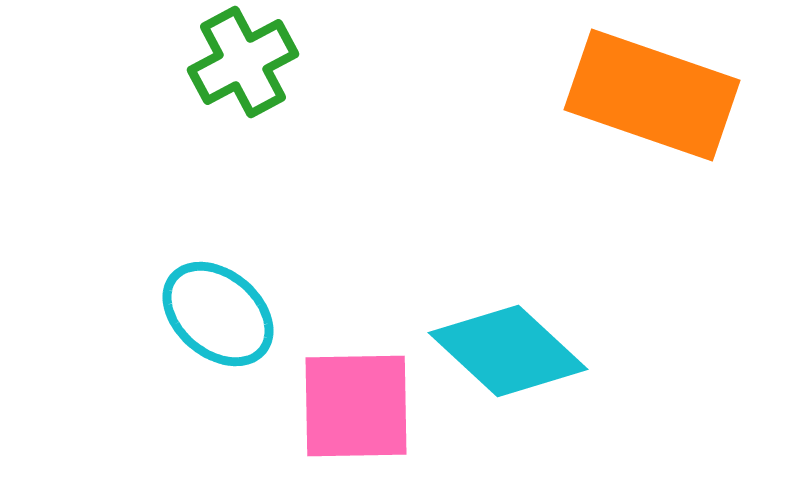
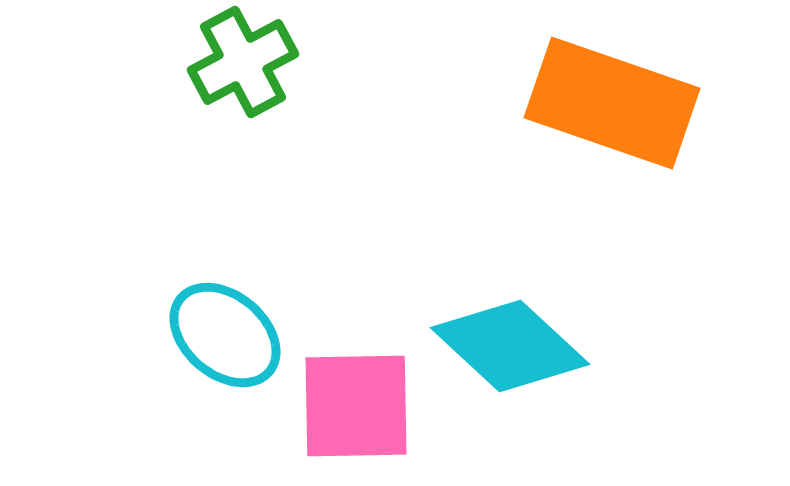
orange rectangle: moved 40 px left, 8 px down
cyan ellipse: moved 7 px right, 21 px down
cyan diamond: moved 2 px right, 5 px up
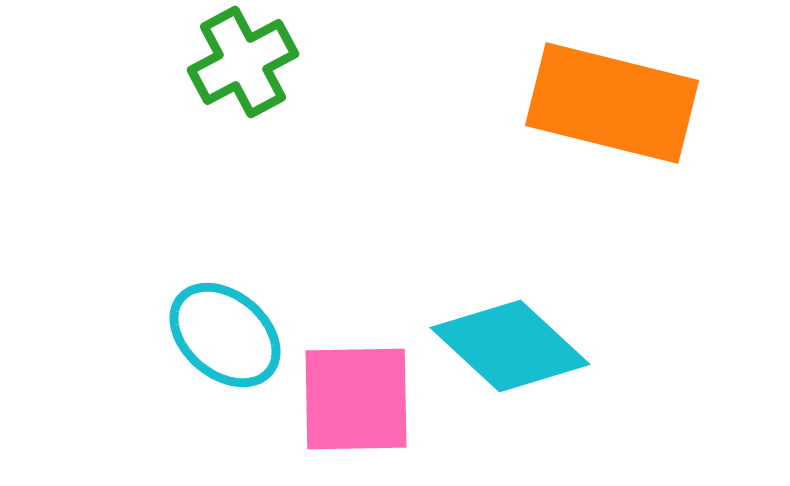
orange rectangle: rotated 5 degrees counterclockwise
pink square: moved 7 px up
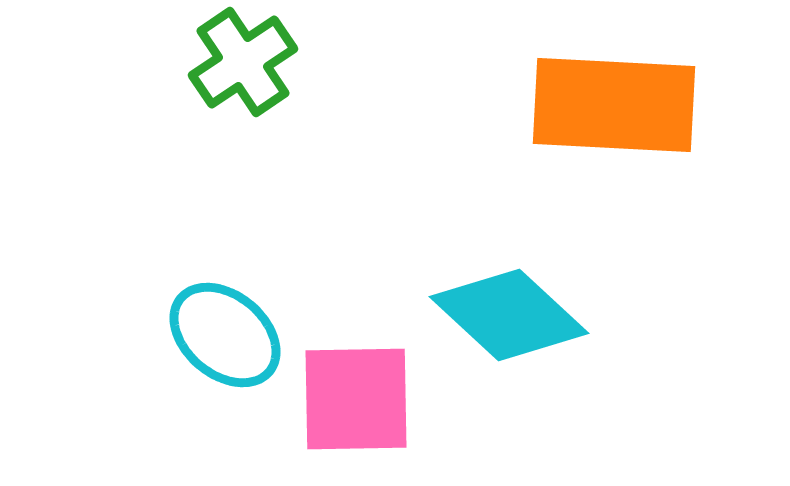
green cross: rotated 6 degrees counterclockwise
orange rectangle: moved 2 px right, 2 px down; rotated 11 degrees counterclockwise
cyan diamond: moved 1 px left, 31 px up
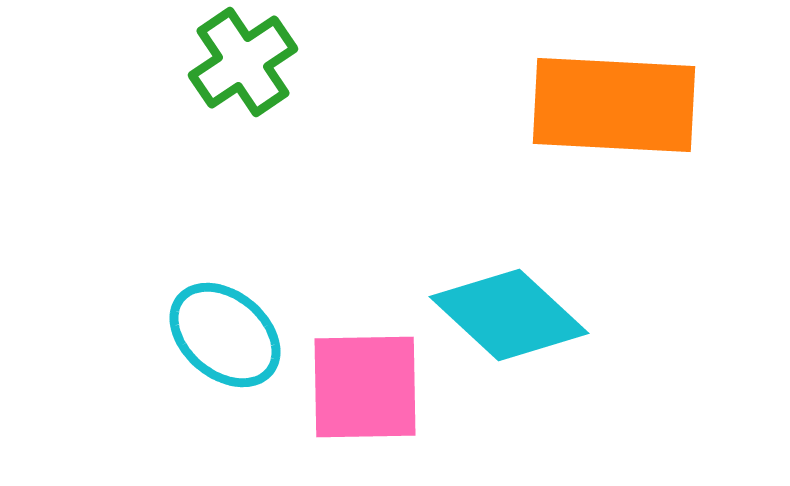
pink square: moved 9 px right, 12 px up
